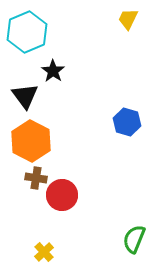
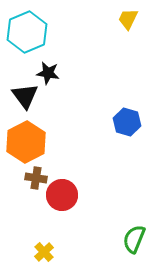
black star: moved 5 px left, 2 px down; rotated 25 degrees counterclockwise
orange hexagon: moved 5 px left, 1 px down; rotated 6 degrees clockwise
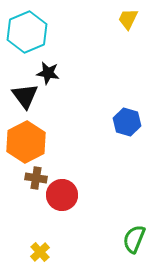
yellow cross: moved 4 px left
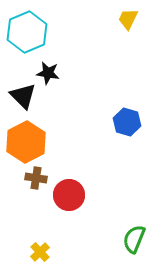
black triangle: moved 2 px left; rotated 8 degrees counterclockwise
red circle: moved 7 px right
